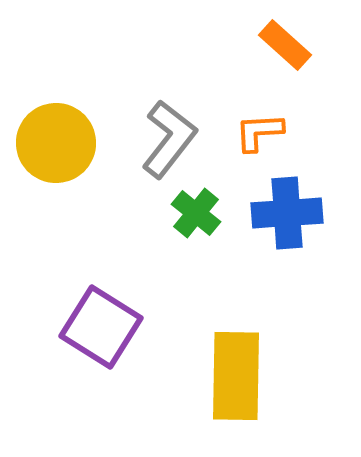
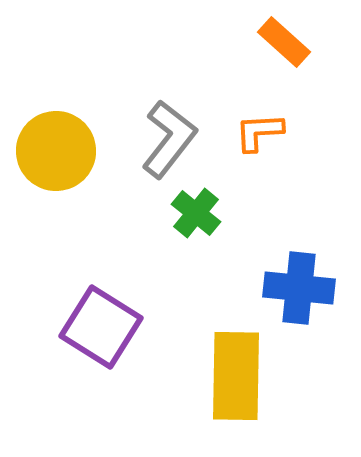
orange rectangle: moved 1 px left, 3 px up
yellow circle: moved 8 px down
blue cross: moved 12 px right, 75 px down; rotated 10 degrees clockwise
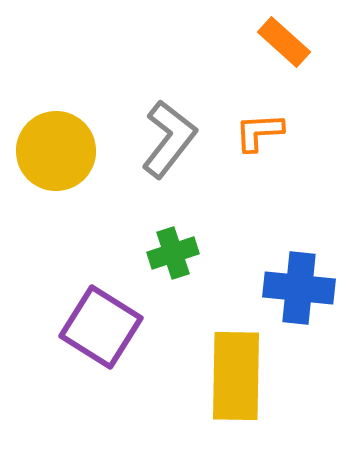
green cross: moved 23 px left, 40 px down; rotated 33 degrees clockwise
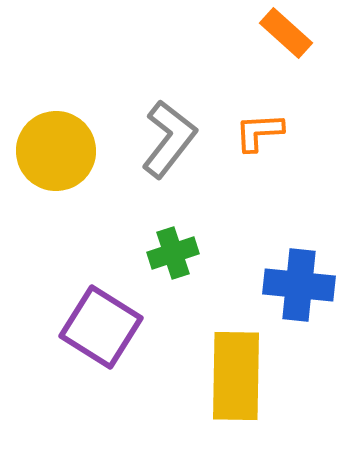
orange rectangle: moved 2 px right, 9 px up
blue cross: moved 3 px up
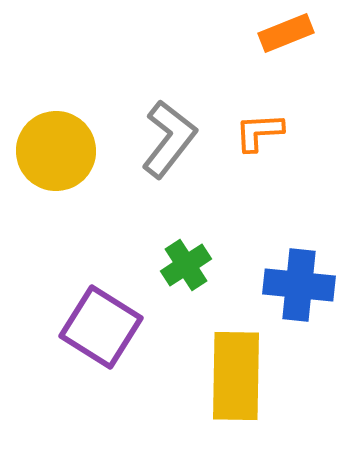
orange rectangle: rotated 64 degrees counterclockwise
green cross: moved 13 px right, 12 px down; rotated 15 degrees counterclockwise
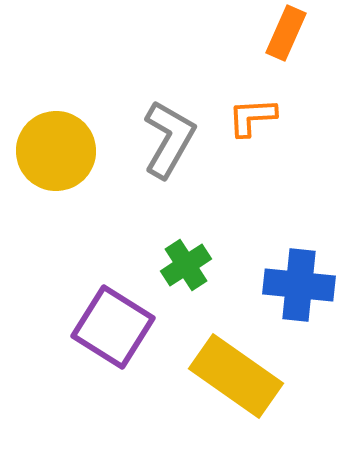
orange rectangle: rotated 44 degrees counterclockwise
orange L-shape: moved 7 px left, 15 px up
gray L-shape: rotated 8 degrees counterclockwise
purple square: moved 12 px right
yellow rectangle: rotated 56 degrees counterclockwise
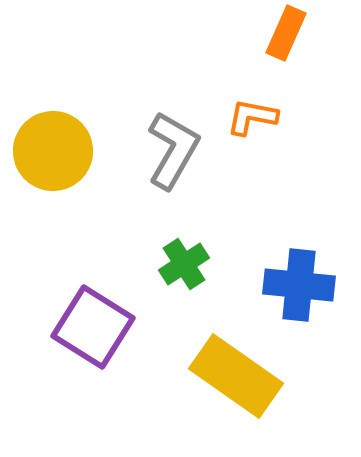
orange L-shape: rotated 14 degrees clockwise
gray L-shape: moved 4 px right, 11 px down
yellow circle: moved 3 px left
green cross: moved 2 px left, 1 px up
purple square: moved 20 px left
